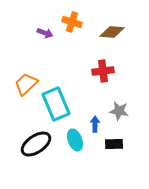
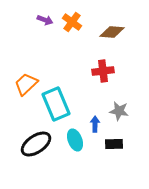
orange cross: rotated 18 degrees clockwise
purple arrow: moved 13 px up
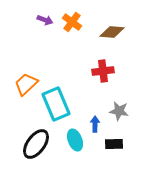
black ellipse: rotated 20 degrees counterclockwise
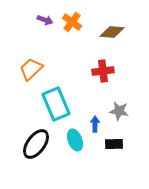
orange trapezoid: moved 5 px right, 15 px up
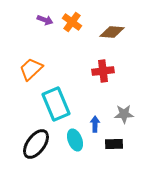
gray star: moved 5 px right, 3 px down; rotated 12 degrees counterclockwise
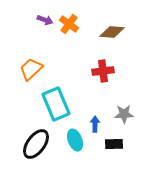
orange cross: moved 3 px left, 2 px down
